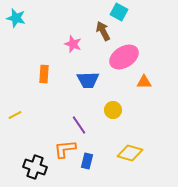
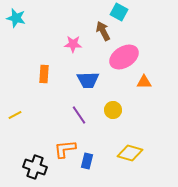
pink star: rotated 18 degrees counterclockwise
purple line: moved 10 px up
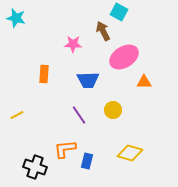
yellow line: moved 2 px right
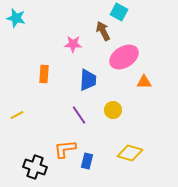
blue trapezoid: rotated 85 degrees counterclockwise
